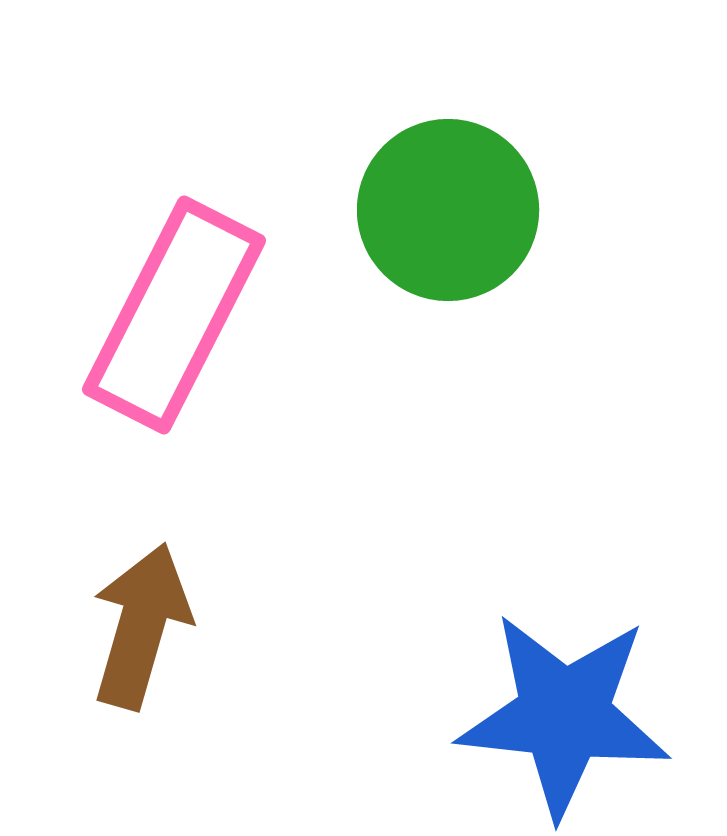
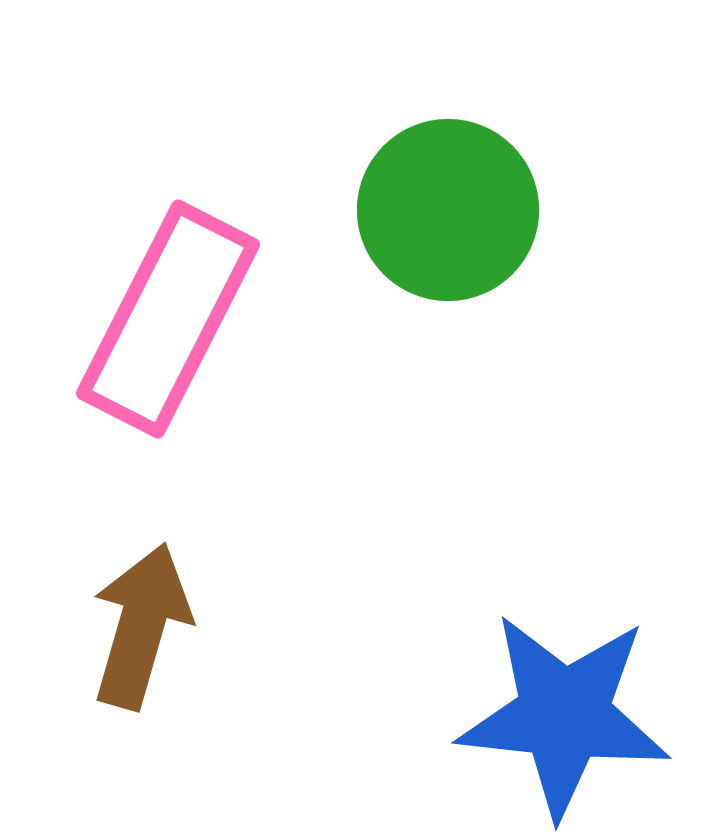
pink rectangle: moved 6 px left, 4 px down
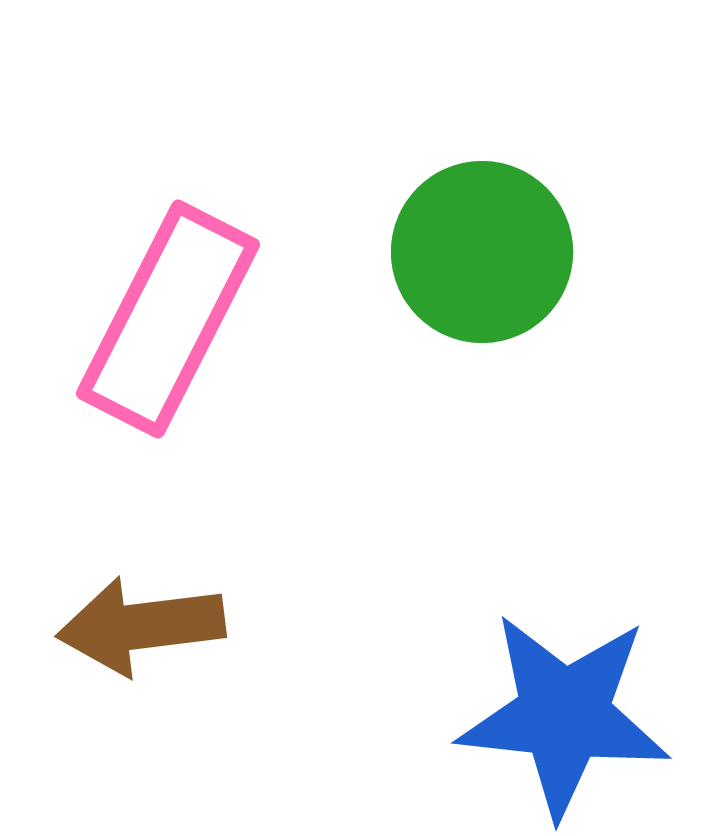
green circle: moved 34 px right, 42 px down
brown arrow: rotated 113 degrees counterclockwise
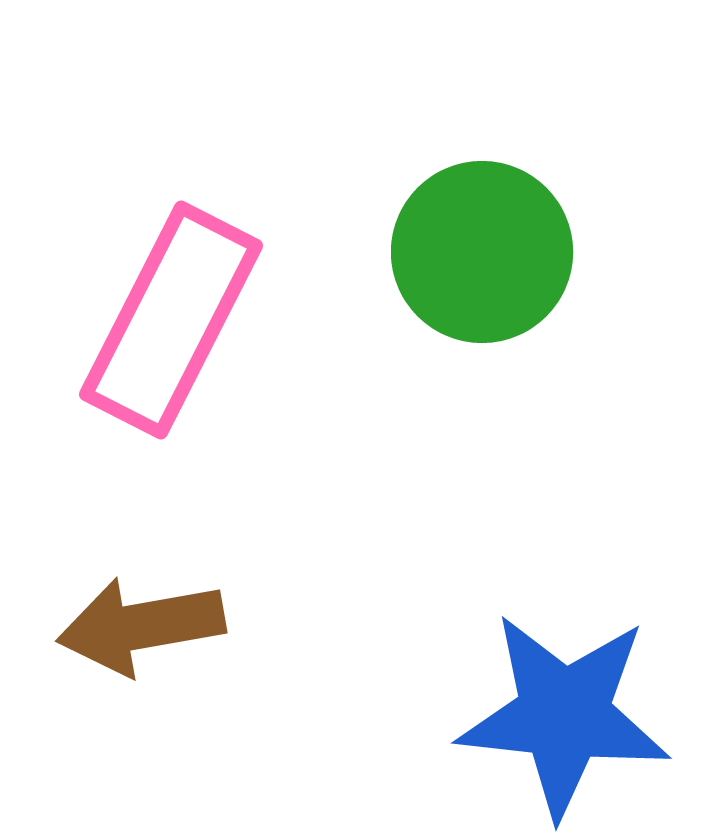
pink rectangle: moved 3 px right, 1 px down
brown arrow: rotated 3 degrees counterclockwise
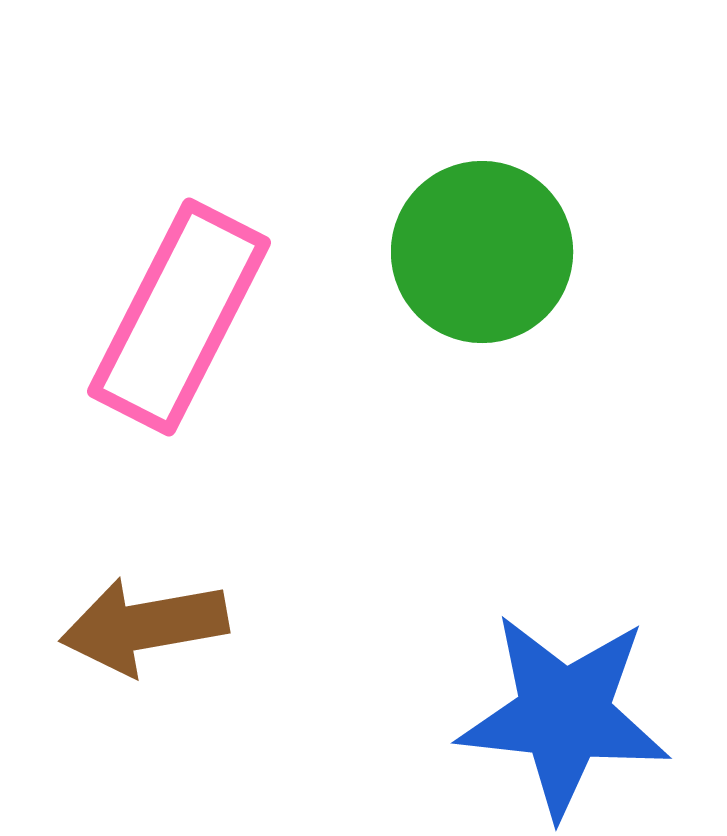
pink rectangle: moved 8 px right, 3 px up
brown arrow: moved 3 px right
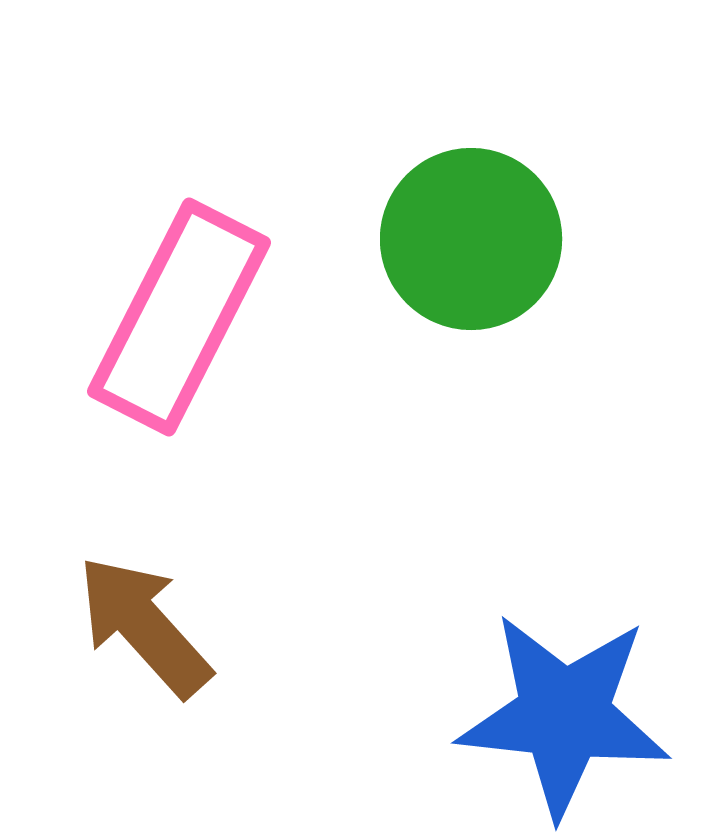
green circle: moved 11 px left, 13 px up
brown arrow: rotated 58 degrees clockwise
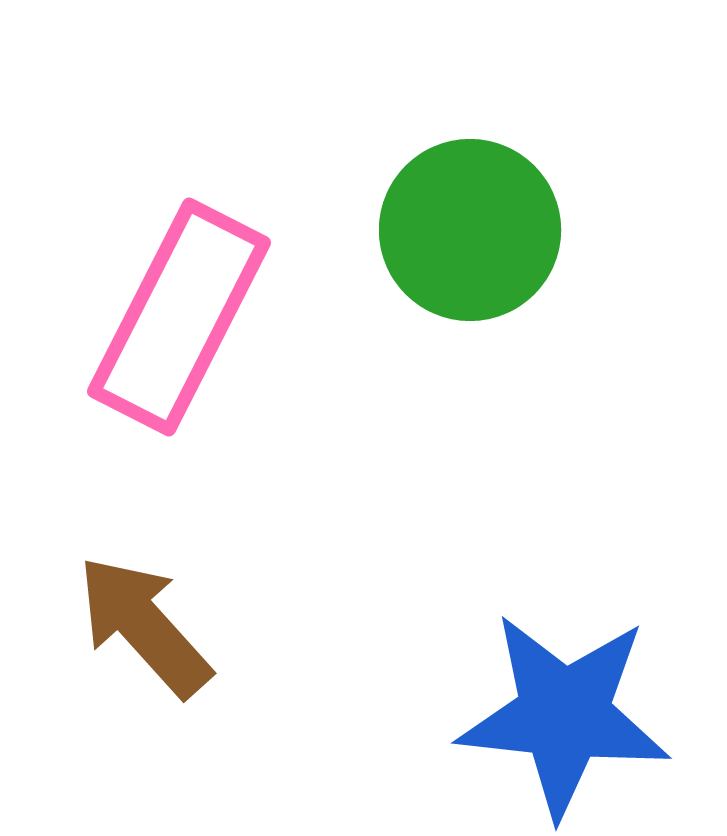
green circle: moved 1 px left, 9 px up
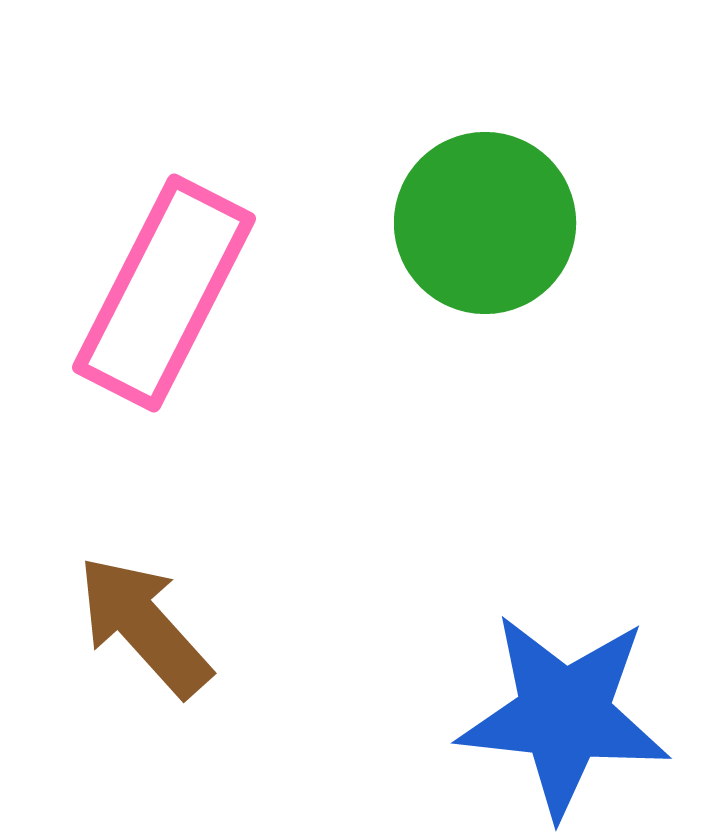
green circle: moved 15 px right, 7 px up
pink rectangle: moved 15 px left, 24 px up
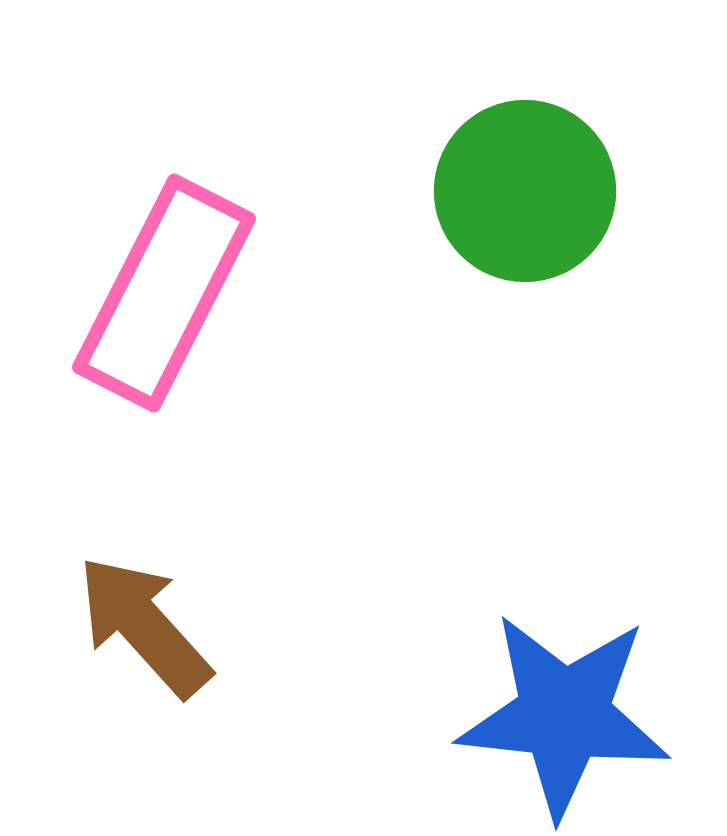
green circle: moved 40 px right, 32 px up
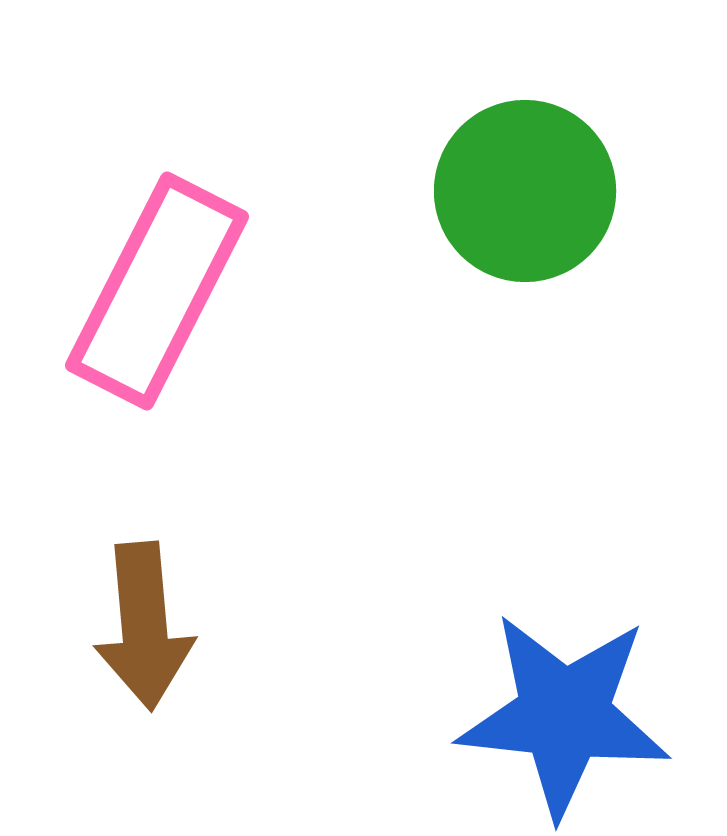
pink rectangle: moved 7 px left, 2 px up
brown arrow: rotated 143 degrees counterclockwise
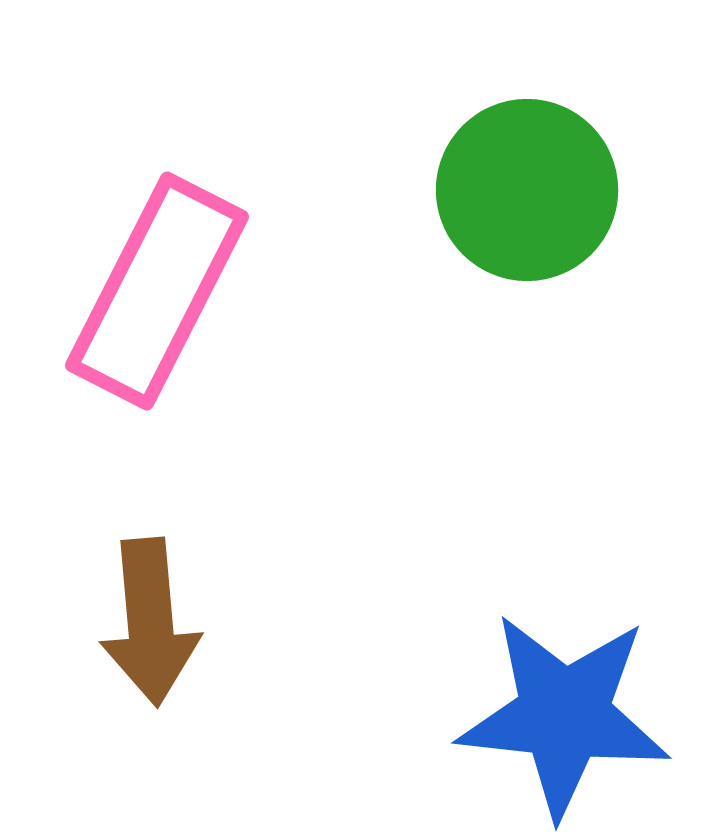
green circle: moved 2 px right, 1 px up
brown arrow: moved 6 px right, 4 px up
